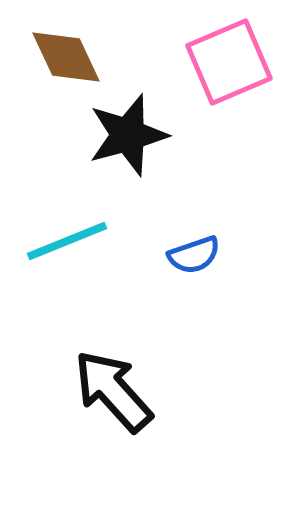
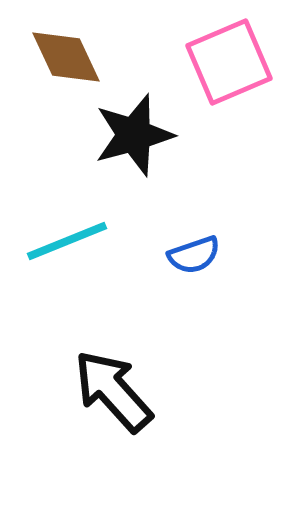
black star: moved 6 px right
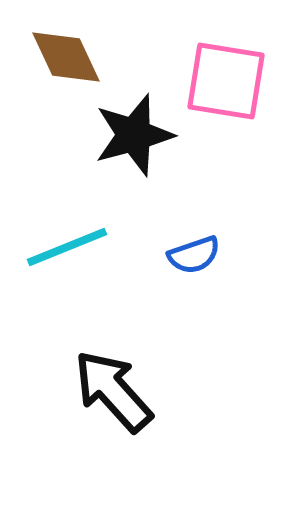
pink square: moved 3 px left, 19 px down; rotated 32 degrees clockwise
cyan line: moved 6 px down
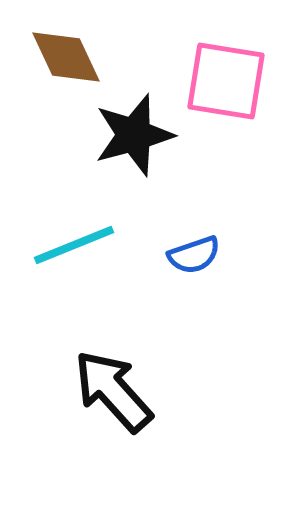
cyan line: moved 7 px right, 2 px up
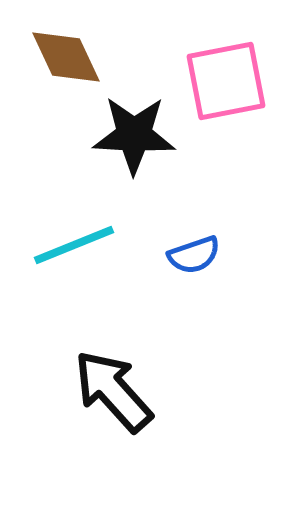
pink square: rotated 20 degrees counterclockwise
black star: rotated 18 degrees clockwise
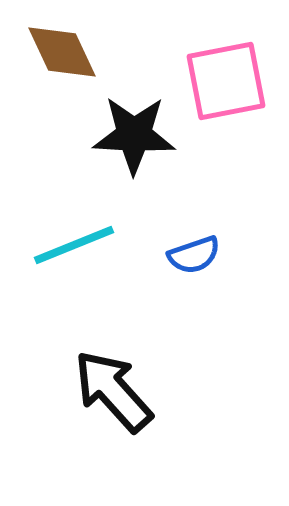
brown diamond: moved 4 px left, 5 px up
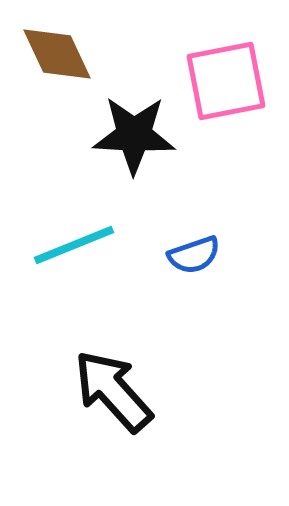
brown diamond: moved 5 px left, 2 px down
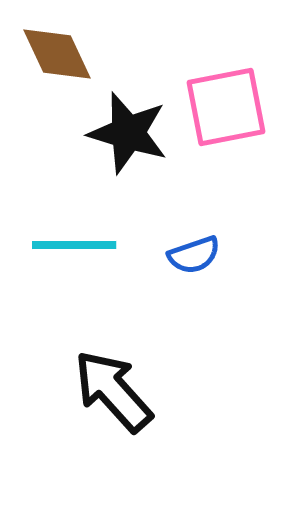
pink square: moved 26 px down
black star: moved 6 px left, 2 px up; rotated 14 degrees clockwise
cyan line: rotated 22 degrees clockwise
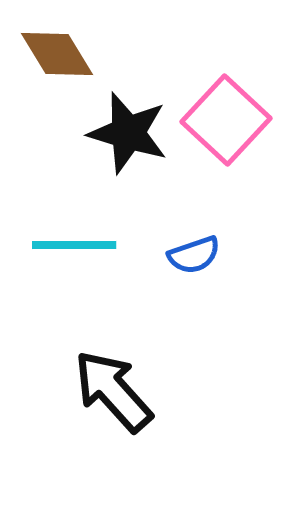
brown diamond: rotated 6 degrees counterclockwise
pink square: moved 13 px down; rotated 36 degrees counterclockwise
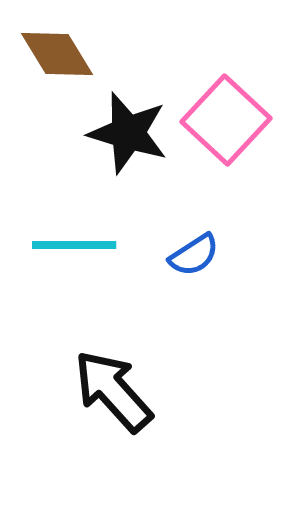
blue semicircle: rotated 14 degrees counterclockwise
